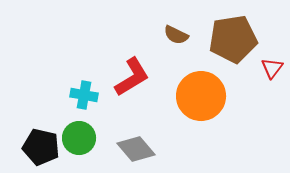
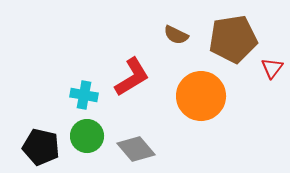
green circle: moved 8 px right, 2 px up
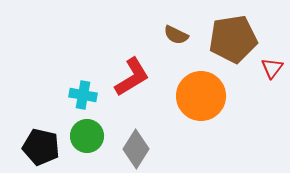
cyan cross: moved 1 px left
gray diamond: rotated 72 degrees clockwise
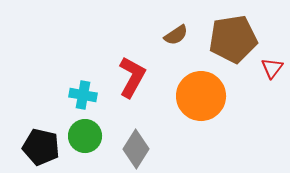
brown semicircle: rotated 60 degrees counterclockwise
red L-shape: rotated 30 degrees counterclockwise
green circle: moved 2 px left
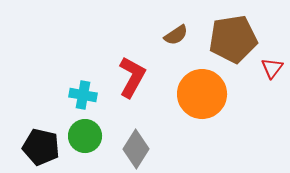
orange circle: moved 1 px right, 2 px up
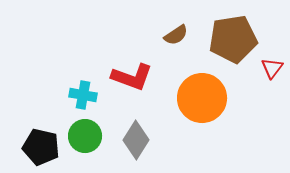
red L-shape: rotated 81 degrees clockwise
orange circle: moved 4 px down
gray diamond: moved 9 px up
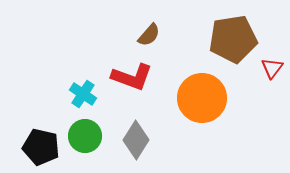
brown semicircle: moved 27 px left; rotated 15 degrees counterclockwise
cyan cross: moved 1 px up; rotated 24 degrees clockwise
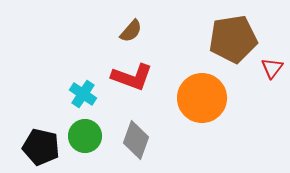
brown semicircle: moved 18 px left, 4 px up
gray diamond: rotated 12 degrees counterclockwise
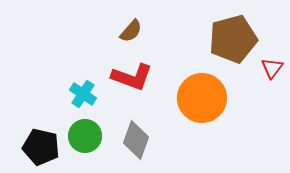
brown pentagon: rotated 6 degrees counterclockwise
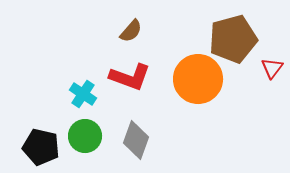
red L-shape: moved 2 px left
orange circle: moved 4 px left, 19 px up
